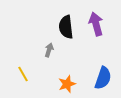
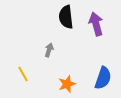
black semicircle: moved 10 px up
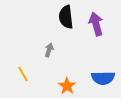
blue semicircle: rotated 70 degrees clockwise
orange star: moved 2 px down; rotated 18 degrees counterclockwise
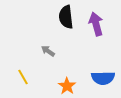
gray arrow: moved 1 px left, 1 px down; rotated 72 degrees counterclockwise
yellow line: moved 3 px down
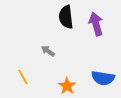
blue semicircle: rotated 10 degrees clockwise
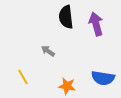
orange star: rotated 24 degrees counterclockwise
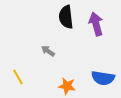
yellow line: moved 5 px left
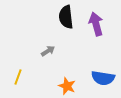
gray arrow: rotated 112 degrees clockwise
yellow line: rotated 49 degrees clockwise
orange star: rotated 12 degrees clockwise
